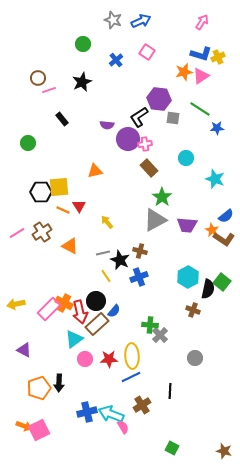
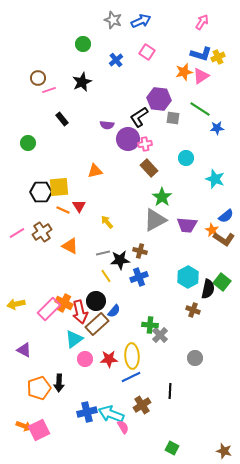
black star at (120, 260): rotated 30 degrees counterclockwise
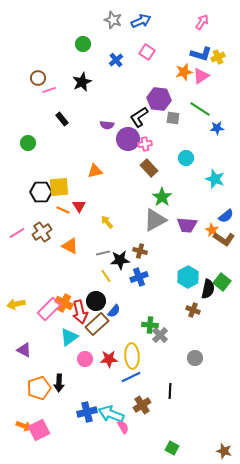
cyan triangle at (74, 339): moved 5 px left, 2 px up
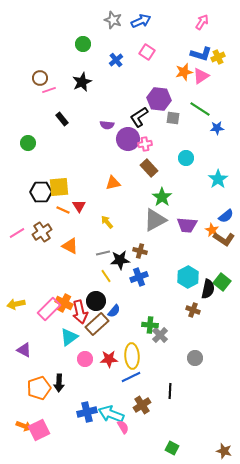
brown circle at (38, 78): moved 2 px right
orange triangle at (95, 171): moved 18 px right, 12 px down
cyan star at (215, 179): moved 3 px right; rotated 18 degrees clockwise
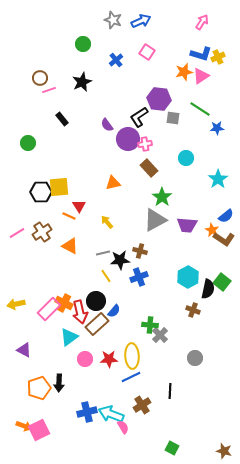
purple semicircle at (107, 125): rotated 48 degrees clockwise
orange line at (63, 210): moved 6 px right, 6 px down
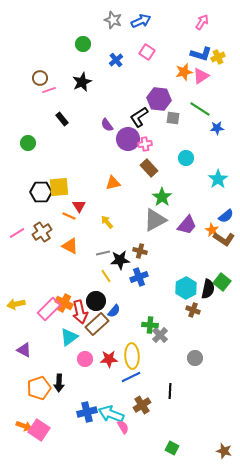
purple trapezoid at (187, 225): rotated 55 degrees counterclockwise
cyan hexagon at (188, 277): moved 2 px left, 11 px down
pink square at (39, 430): rotated 30 degrees counterclockwise
